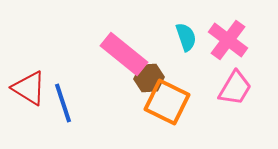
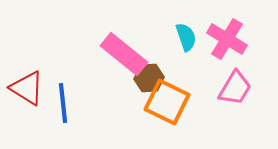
pink cross: moved 1 px left, 1 px up; rotated 6 degrees counterclockwise
red triangle: moved 2 px left
blue line: rotated 12 degrees clockwise
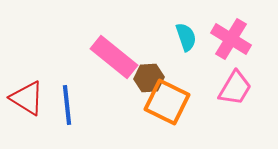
pink cross: moved 4 px right
pink rectangle: moved 10 px left, 3 px down
red triangle: moved 10 px down
blue line: moved 4 px right, 2 px down
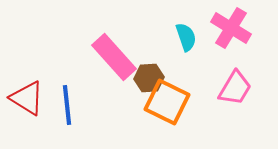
pink cross: moved 11 px up
pink rectangle: rotated 9 degrees clockwise
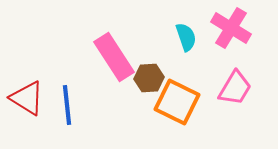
pink rectangle: rotated 9 degrees clockwise
orange square: moved 10 px right
